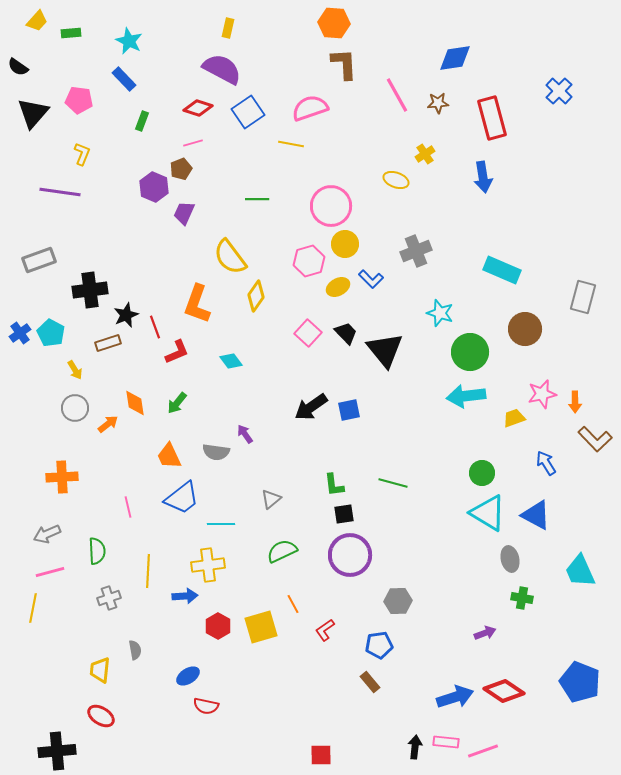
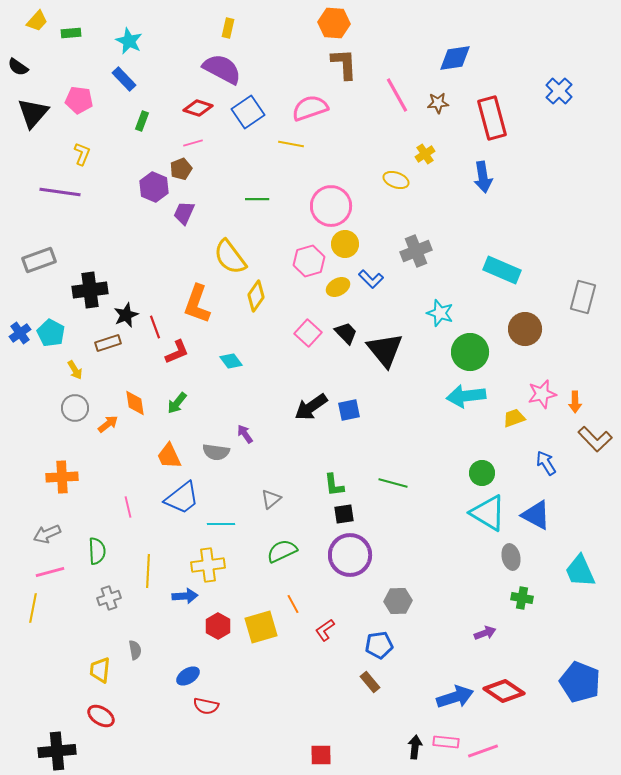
gray ellipse at (510, 559): moved 1 px right, 2 px up
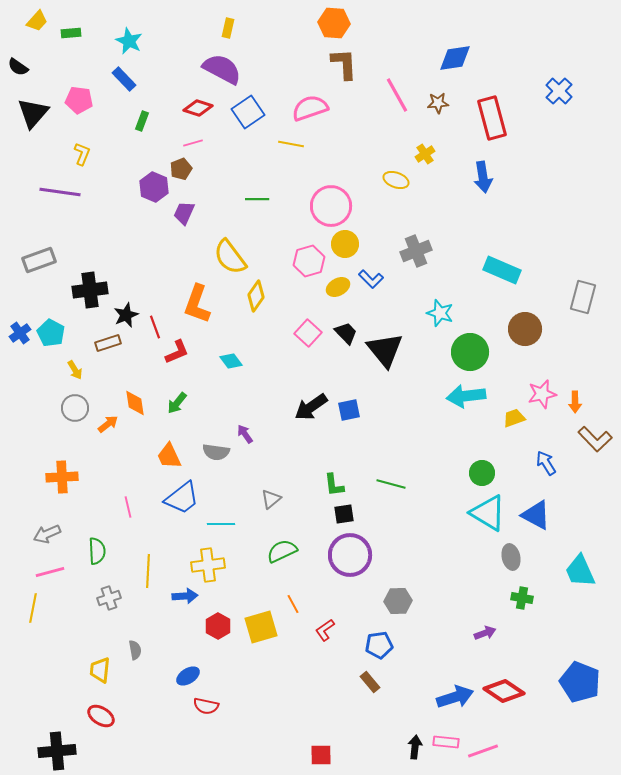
green line at (393, 483): moved 2 px left, 1 px down
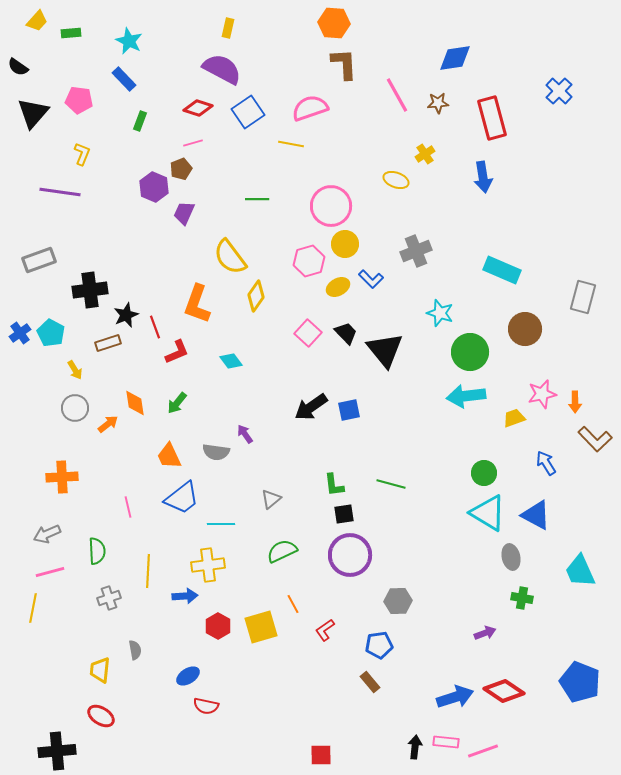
green rectangle at (142, 121): moved 2 px left
green circle at (482, 473): moved 2 px right
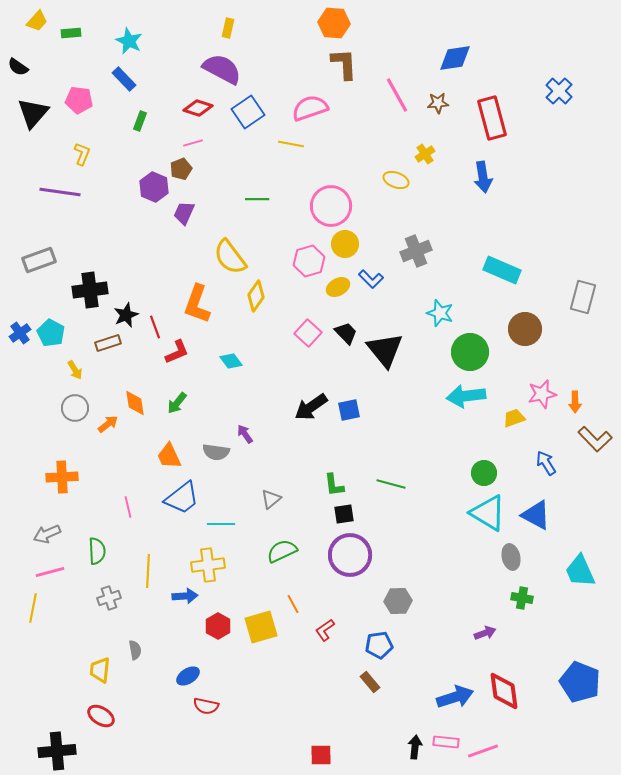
red diamond at (504, 691): rotated 48 degrees clockwise
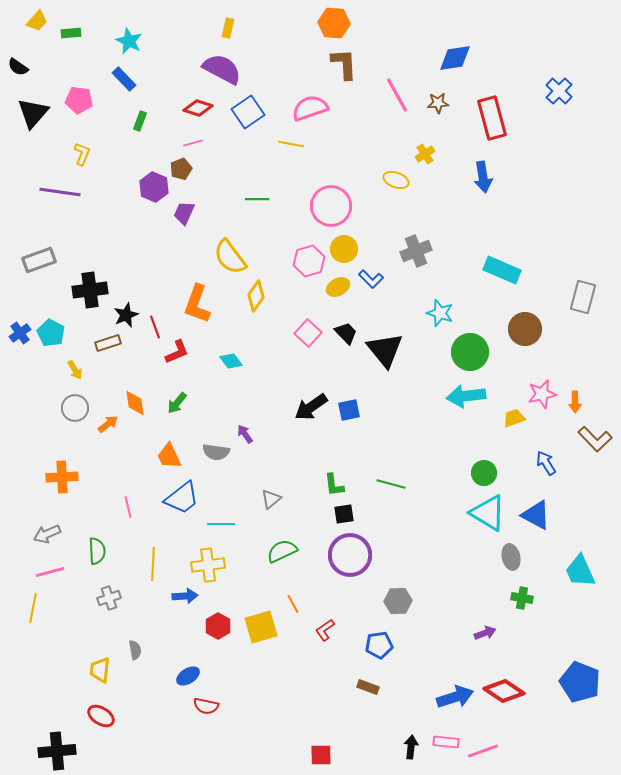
yellow circle at (345, 244): moved 1 px left, 5 px down
yellow line at (148, 571): moved 5 px right, 7 px up
brown rectangle at (370, 682): moved 2 px left, 5 px down; rotated 30 degrees counterclockwise
red diamond at (504, 691): rotated 48 degrees counterclockwise
black arrow at (415, 747): moved 4 px left
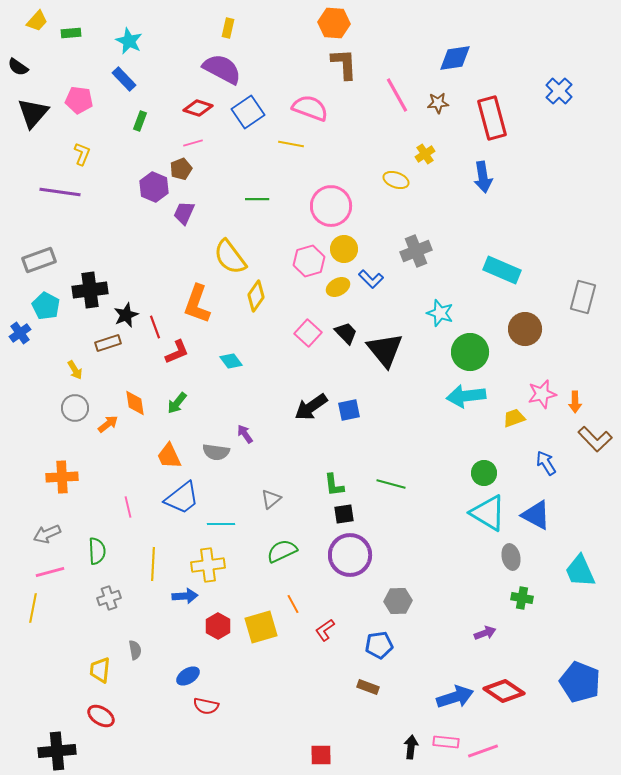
pink semicircle at (310, 108): rotated 39 degrees clockwise
cyan pentagon at (51, 333): moved 5 px left, 27 px up
